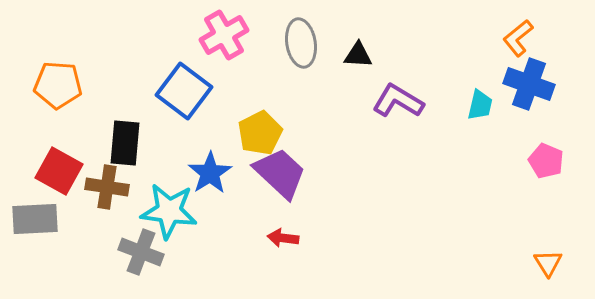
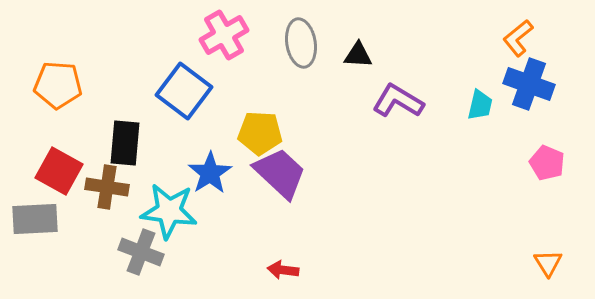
yellow pentagon: rotated 30 degrees clockwise
pink pentagon: moved 1 px right, 2 px down
red arrow: moved 32 px down
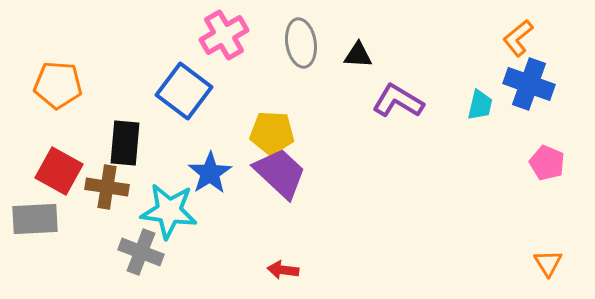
yellow pentagon: moved 12 px right
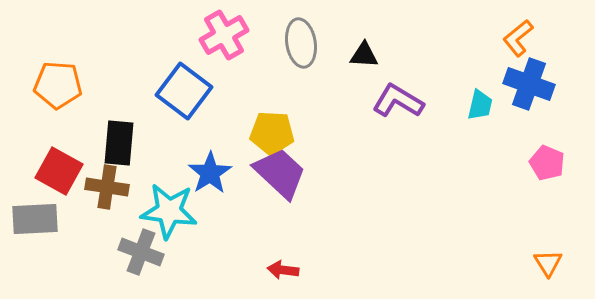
black triangle: moved 6 px right
black rectangle: moved 6 px left
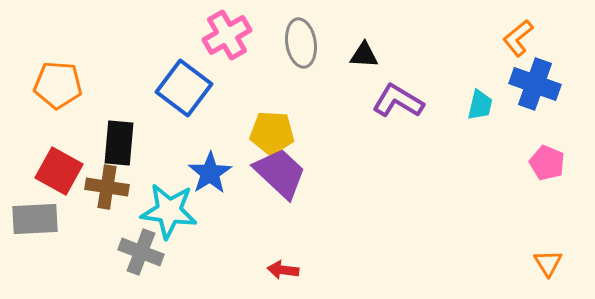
pink cross: moved 3 px right
blue cross: moved 6 px right
blue square: moved 3 px up
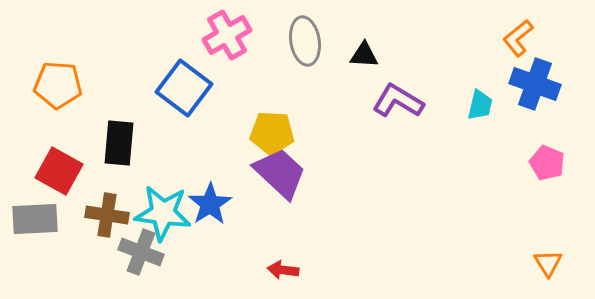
gray ellipse: moved 4 px right, 2 px up
blue star: moved 31 px down
brown cross: moved 28 px down
cyan star: moved 6 px left, 2 px down
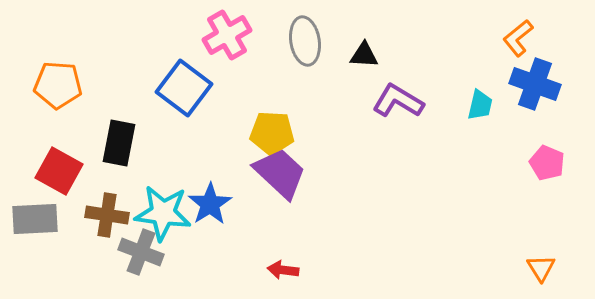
black rectangle: rotated 6 degrees clockwise
orange triangle: moved 7 px left, 5 px down
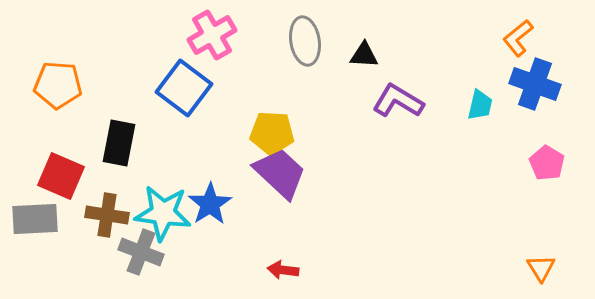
pink cross: moved 15 px left
pink pentagon: rotated 8 degrees clockwise
red square: moved 2 px right, 5 px down; rotated 6 degrees counterclockwise
